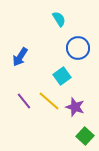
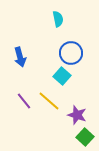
cyan semicircle: moved 1 px left; rotated 21 degrees clockwise
blue circle: moved 7 px left, 5 px down
blue arrow: rotated 48 degrees counterclockwise
cyan square: rotated 12 degrees counterclockwise
purple star: moved 2 px right, 8 px down
green square: moved 1 px down
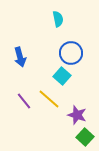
yellow line: moved 2 px up
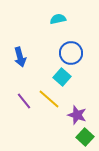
cyan semicircle: rotated 91 degrees counterclockwise
cyan square: moved 1 px down
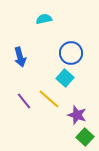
cyan semicircle: moved 14 px left
cyan square: moved 3 px right, 1 px down
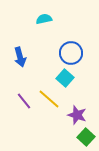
green square: moved 1 px right
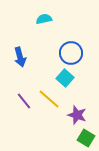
green square: moved 1 px down; rotated 12 degrees counterclockwise
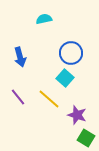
purple line: moved 6 px left, 4 px up
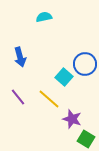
cyan semicircle: moved 2 px up
blue circle: moved 14 px right, 11 px down
cyan square: moved 1 px left, 1 px up
purple star: moved 5 px left, 4 px down
green square: moved 1 px down
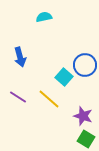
blue circle: moved 1 px down
purple line: rotated 18 degrees counterclockwise
purple star: moved 11 px right, 3 px up
